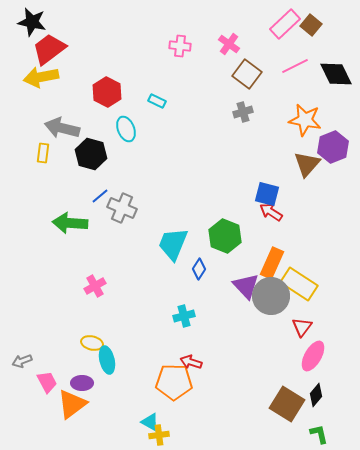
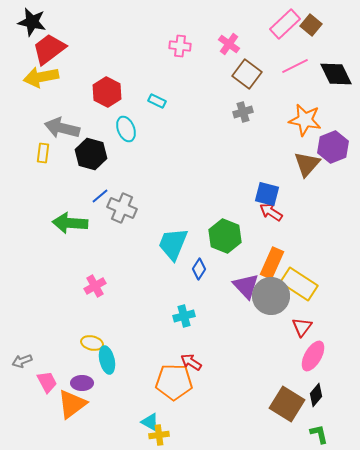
red arrow at (191, 362): rotated 15 degrees clockwise
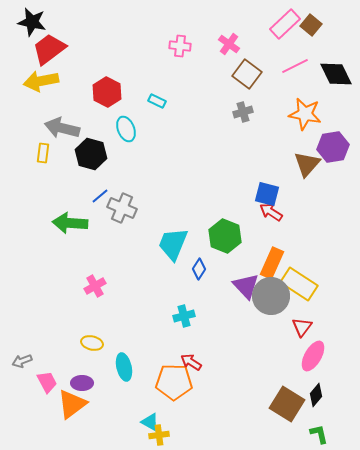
yellow arrow at (41, 77): moved 4 px down
orange star at (305, 120): moved 6 px up
purple hexagon at (333, 147): rotated 12 degrees clockwise
cyan ellipse at (107, 360): moved 17 px right, 7 px down
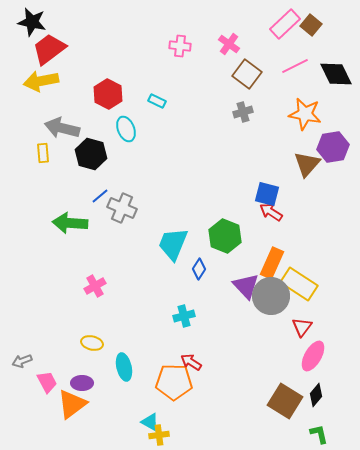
red hexagon at (107, 92): moved 1 px right, 2 px down
yellow rectangle at (43, 153): rotated 12 degrees counterclockwise
brown square at (287, 404): moved 2 px left, 3 px up
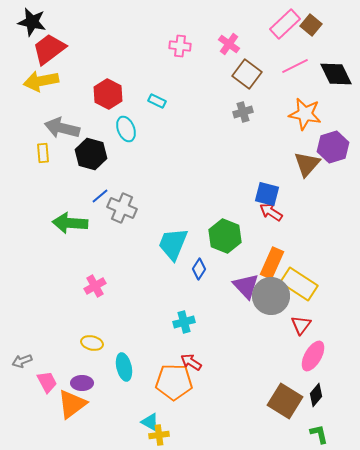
purple hexagon at (333, 147): rotated 8 degrees counterclockwise
cyan cross at (184, 316): moved 6 px down
red triangle at (302, 327): moved 1 px left, 2 px up
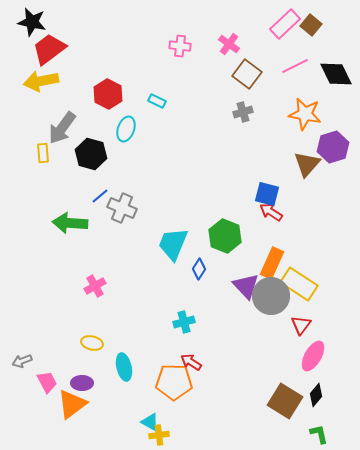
gray arrow at (62, 128): rotated 68 degrees counterclockwise
cyan ellipse at (126, 129): rotated 40 degrees clockwise
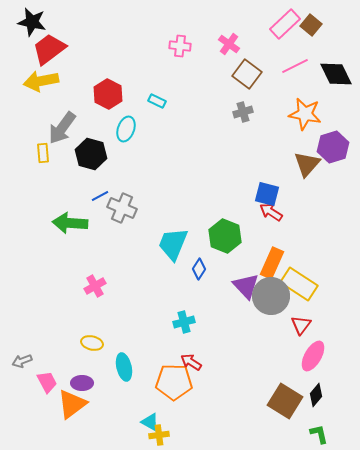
blue line at (100, 196): rotated 12 degrees clockwise
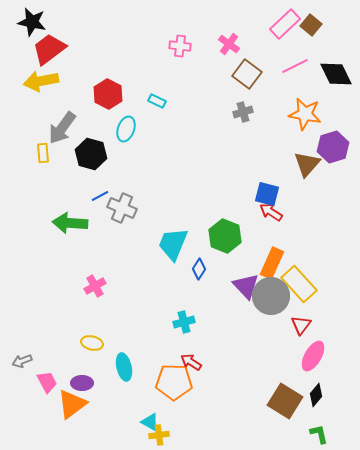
yellow rectangle at (299, 284): rotated 15 degrees clockwise
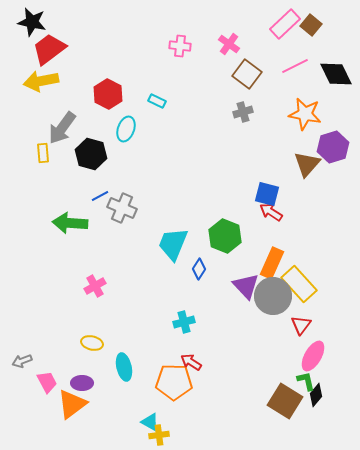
gray circle at (271, 296): moved 2 px right
green L-shape at (319, 434): moved 13 px left, 53 px up
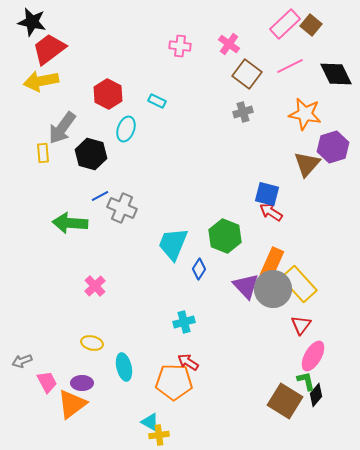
pink line at (295, 66): moved 5 px left
pink cross at (95, 286): rotated 15 degrees counterclockwise
gray circle at (273, 296): moved 7 px up
red arrow at (191, 362): moved 3 px left
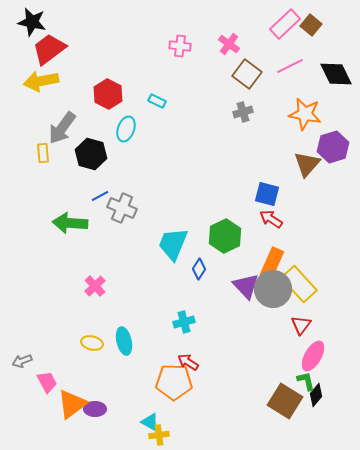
red arrow at (271, 212): moved 7 px down
green hexagon at (225, 236): rotated 12 degrees clockwise
cyan ellipse at (124, 367): moved 26 px up
purple ellipse at (82, 383): moved 13 px right, 26 px down
